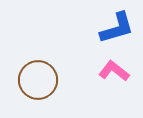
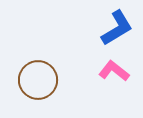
blue L-shape: rotated 15 degrees counterclockwise
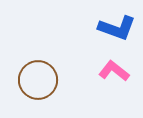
blue L-shape: rotated 51 degrees clockwise
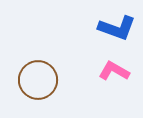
pink L-shape: rotated 8 degrees counterclockwise
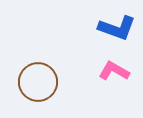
brown circle: moved 2 px down
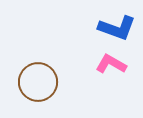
pink L-shape: moved 3 px left, 7 px up
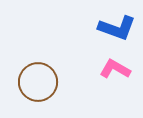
pink L-shape: moved 4 px right, 5 px down
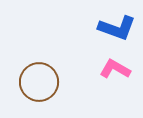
brown circle: moved 1 px right
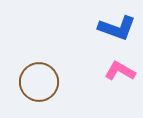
pink L-shape: moved 5 px right, 2 px down
